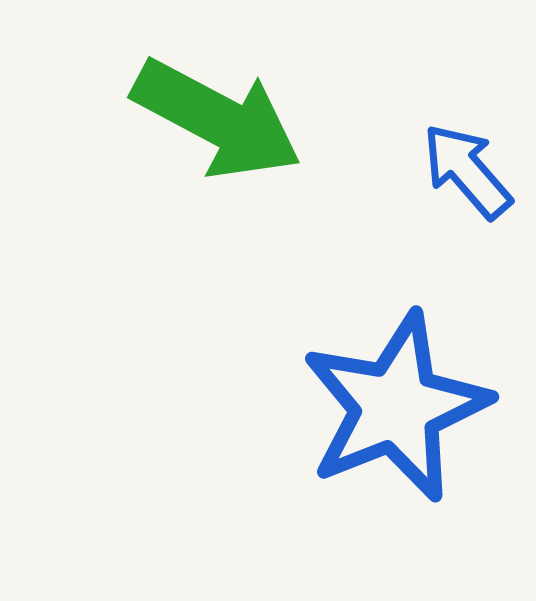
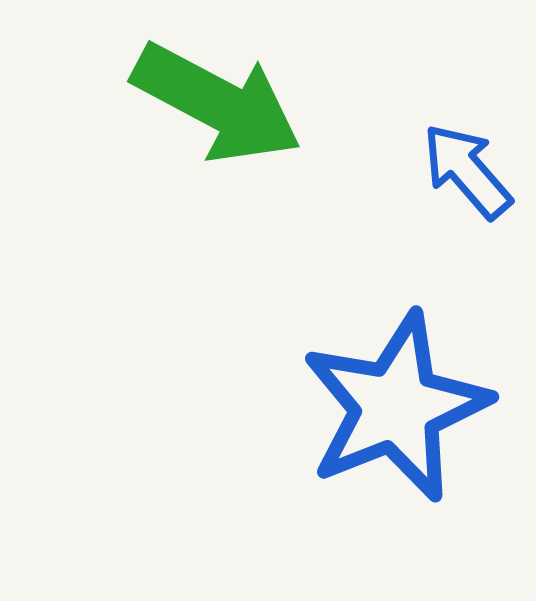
green arrow: moved 16 px up
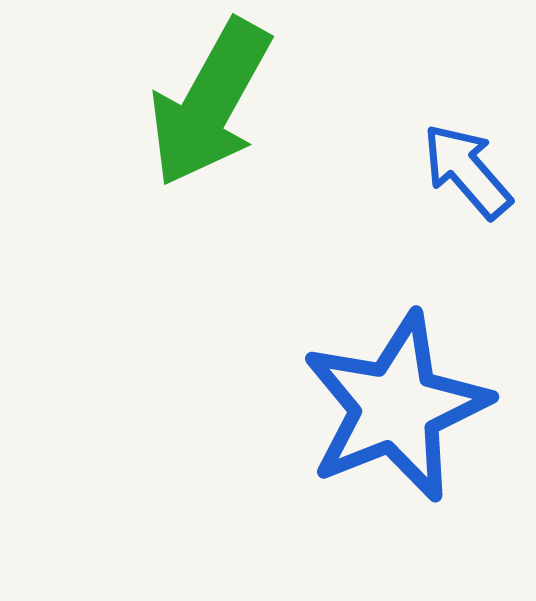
green arrow: moved 7 px left; rotated 91 degrees clockwise
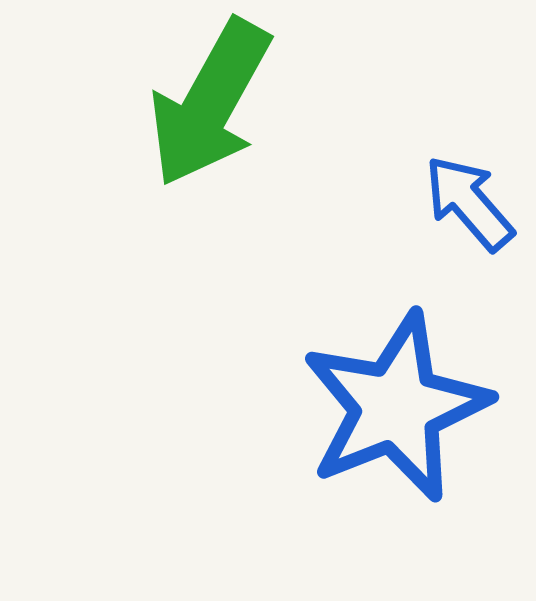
blue arrow: moved 2 px right, 32 px down
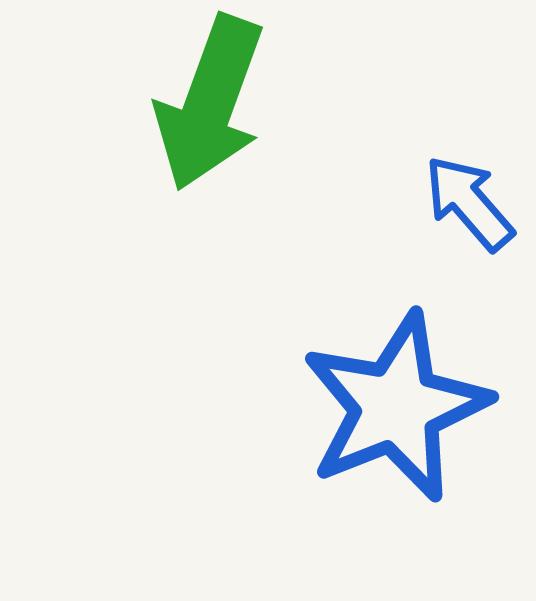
green arrow: rotated 9 degrees counterclockwise
